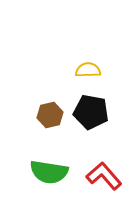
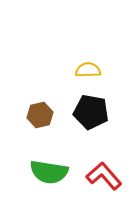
brown hexagon: moved 10 px left
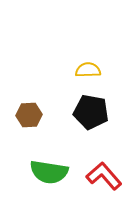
brown hexagon: moved 11 px left; rotated 10 degrees clockwise
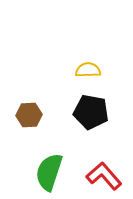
green semicircle: rotated 99 degrees clockwise
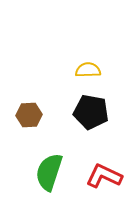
red L-shape: rotated 24 degrees counterclockwise
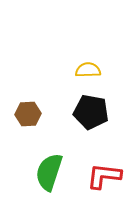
brown hexagon: moved 1 px left, 1 px up
red L-shape: rotated 18 degrees counterclockwise
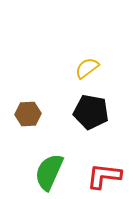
yellow semicircle: moved 1 px left, 2 px up; rotated 35 degrees counterclockwise
green semicircle: rotated 6 degrees clockwise
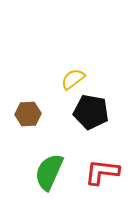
yellow semicircle: moved 14 px left, 11 px down
red L-shape: moved 2 px left, 4 px up
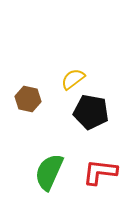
brown hexagon: moved 15 px up; rotated 15 degrees clockwise
red L-shape: moved 2 px left
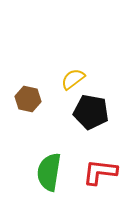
green semicircle: rotated 15 degrees counterclockwise
